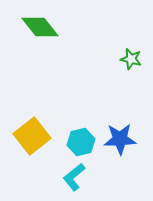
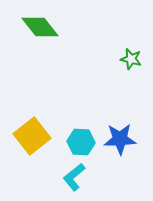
cyan hexagon: rotated 16 degrees clockwise
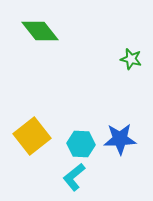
green diamond: moved 4 px down
cyan hexagon: moved 2 px down
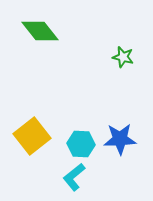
green star: moved 8 px left, 2 px up
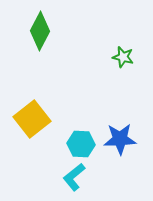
green diamond: rotated 66 degrees clockwise
yellow square: moved 17 px up
